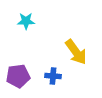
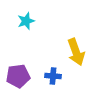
cyan star: rotated 18 degrees counterclockwise
yellow arrow: rotated 16 degrees clockwise
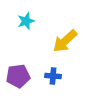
yellow arrow: moved 11 px left, 11 px up; rotated 68 degrees clockwise
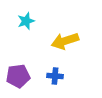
yellow arrow: rotated 24 degrees clockwise
blue cross: moved 2 px right
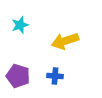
cyan star: moved 6 px left, 4 px down
purple pentagon: rotated 25 degrees clockwise
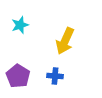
yellow arrow: rotated 48 degrees counterclockwise
purple pentagon: rotated 15 degrees clockwise
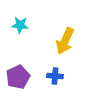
cyan star: rotated 24 degrees clockwise
purple pentagon: moved 1 px down; rotated 15 degrees clockwise
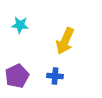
purple pentagon: moved 1 px left, 1 px up
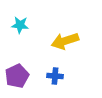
yellow arrow: rotated 48 degrees clockwise
